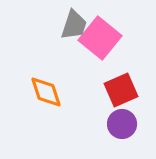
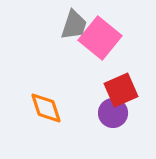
orange diamond: moved 16 px down
purple circle: moved 9 px left, 11 px up
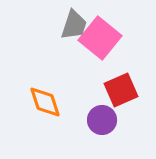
orange diamond: moved 1 px left, 6 px up
purple circle: moved 11 px left, 7 px down
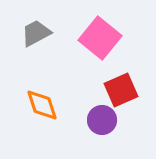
gray trapezoid: moved 38 px left, 8 px down; rotated 136 degrees counterclockwise
orange diamond: moved 3 px left, 3 px down
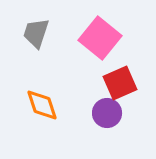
gray trapezoid: rotated 44 degrees counterclockwise
red square: moved 1 px left, 7 px up
purple circle: moved 5 px right, 7 px up
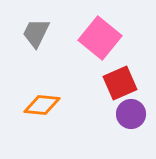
gray trapezoid: rotated 8 degrees clockwise
orange diamond: rotated 66 degrees counterclockwise
purple circle: moved 24 px right, 1 px down
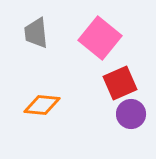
gray trapezoid: rotated 32 degrees counterclockwise
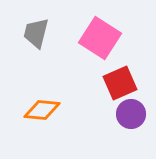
gray trapezoid: rotated 20 degrees clockwise
pink square: rotated 6 degrees counterclockwise
orange diamond: moved 5 px down
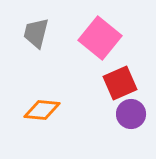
pink square: rotated 6 degrees clockwise
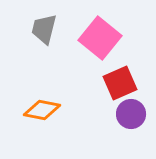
gray trapezoid: moved 8 px right, 4 px up
orange diamond: rotated 6 degrees clockwise
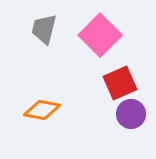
pink square: moved 3 px up; rotated 6 degrees clockwise
